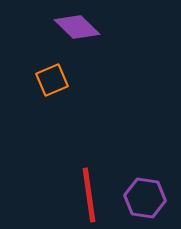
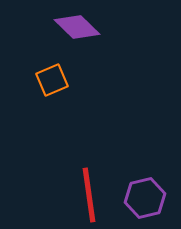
purple hexagon: rotated 21 degrees counterclockwise
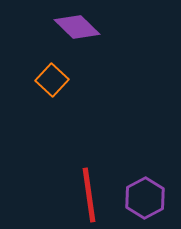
orange square: rotated 24 degrees counterclockwise
purple hexagon: rotated 15 degrees counterclockwise
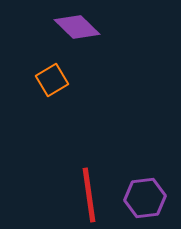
orange square: rotated 16 degrees clockwise
purple hexagon: rotated 21 degrees clockwise
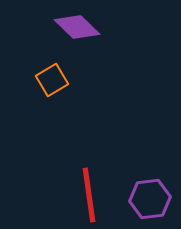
purple hexagon: moved 5 px right, 1 px down
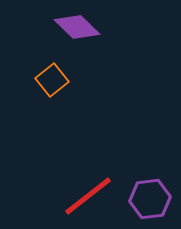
orange square: rotated 8 degrees counterclockwise
red line: moved 1 px left, 1 px down; rotated 60 degrees clockwise
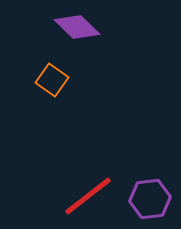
orange square: rotated 16 degrees counterclockwise
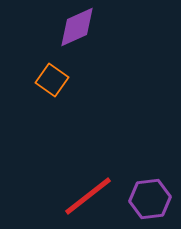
purple diamond: rotated 69 degrees counterclockwise
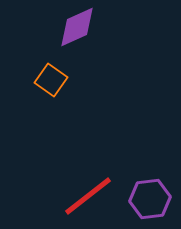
orange square: moved 1 px left
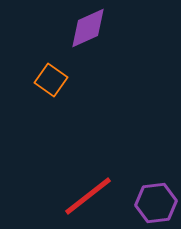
purple diamond: moved 11 px right, 1 px down
purple hexagon: moved 6 px right, 4 px down
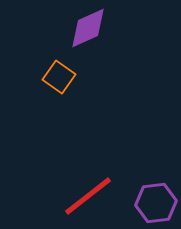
orange square: moved 8 px right, 3 px up
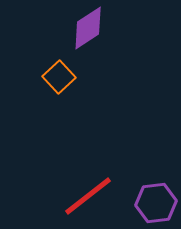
purple diamond: rotated 9 degrees counterclockwise
orange square: rotated 12 degrees clockwise
